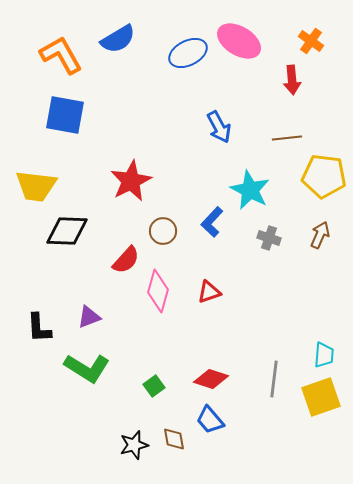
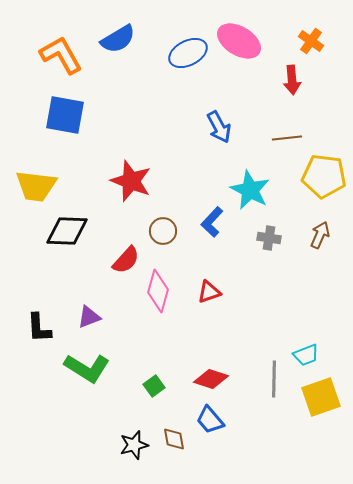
red star: rotated 24 degrees counterclockwise
gray cross: rotated 10 degrees counterclockwise
cyan trapezoid: moved 18 px left; rotated 64 degrees clockwise
gray line: rotated 6 degrees counterclockwise
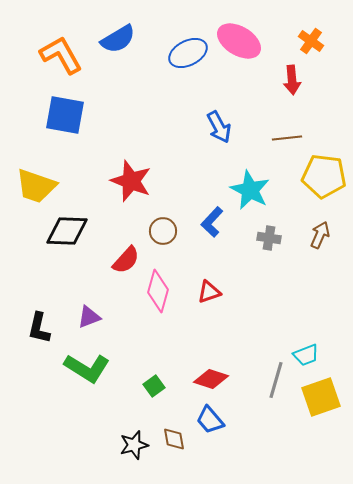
yellow trapezoid: rotated 12 degrees clockwise
black L-shape: rotated 16 degrees clockwise
gray line: moved 2 px right, 1 px down; rotated 15 degrees clockwise
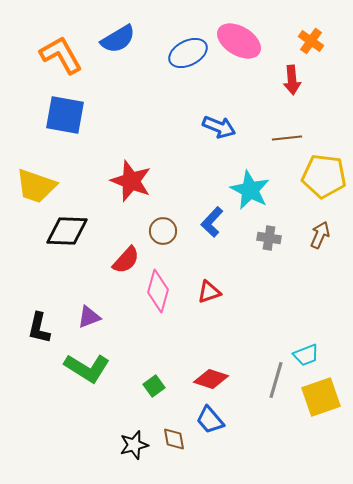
blue arrow: rotated 40 degrees counterclockwise
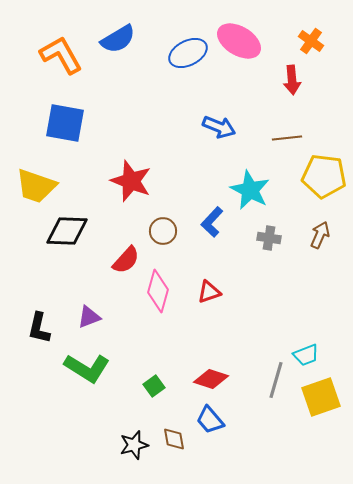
blue square: moved 8 px down
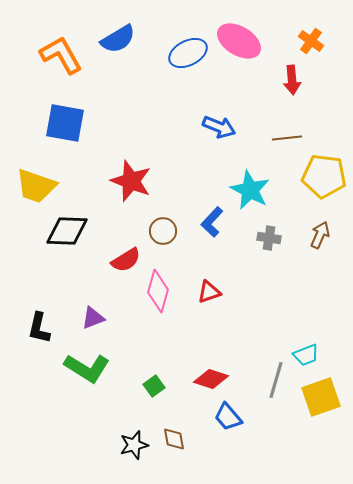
red semicircle: rotated 16 degrees clockwise
purple triangle: moved 4 px right, 1 px down
blue trapezoid: moved 18 px right, 3 px up
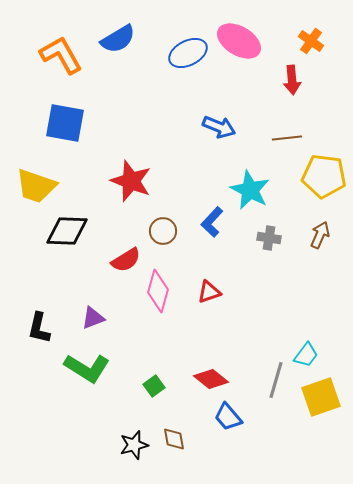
cyan trapezoid: rotated 32 degrees counterclockwise
red diamond: rotated 20 degrees clockwise
